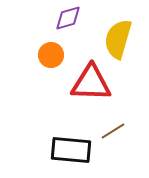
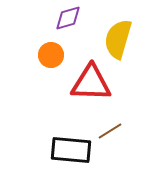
brown line: moved 3 px left
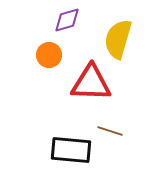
purple diamond: moved 1 px left, 2 px down
orange circle: moved 2 px left
brown line: rotated 50 degrees clockwise
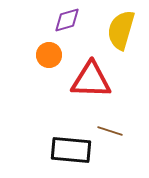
yellow semicircle: moved 3 px right, 9 px up
red triangle: moved 3 px up
